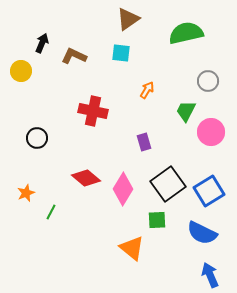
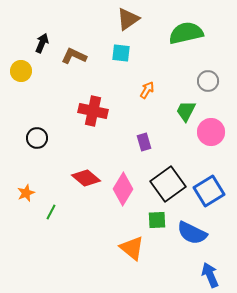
blue semicircle: moved 10 px left
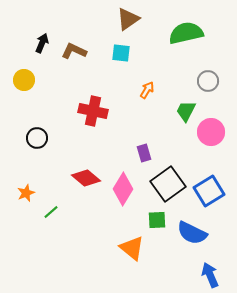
brown L-shape: moved 5 px up
yellow circle: moved 3 px right, 9 px down
purple rectangle: moved 11 px down
green line: rotated 21 degrees clockwise
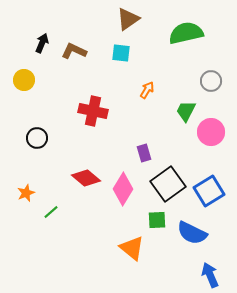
gray circle: moved 3 px right
